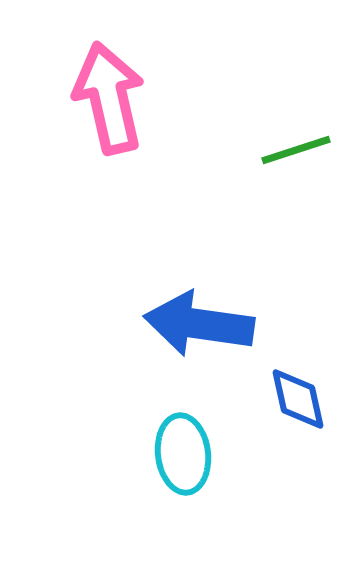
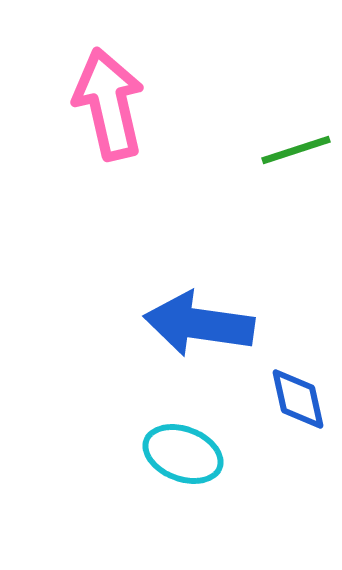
pink arrow: moved 6 px down
cyan ellipse: rotated 62 degrees counterclockwise
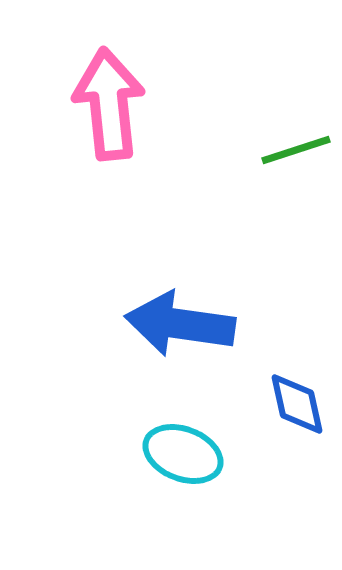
pink arrow: rotated 7 degrees clockwise
blue arrow: moved 19 px left
blue diamond: moved 1 px left, 5 px down
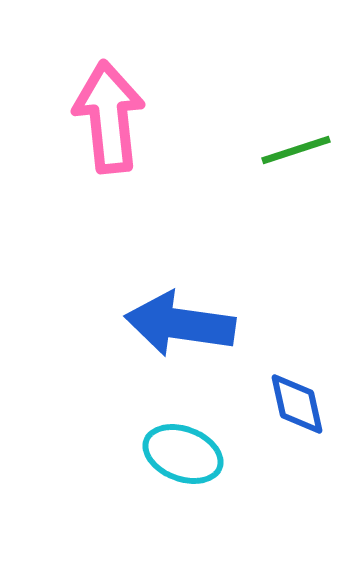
pink arrow: moved 13 px down
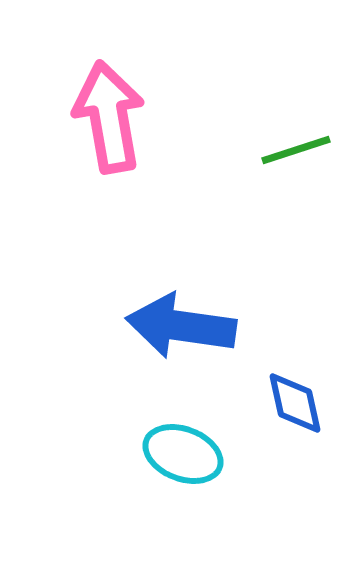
pink arrow: rotated 4 degrees counterclockwise
blue arrow: moved 1 px right, 2 px down
blue diamond: moved 2 px left, 1 px up
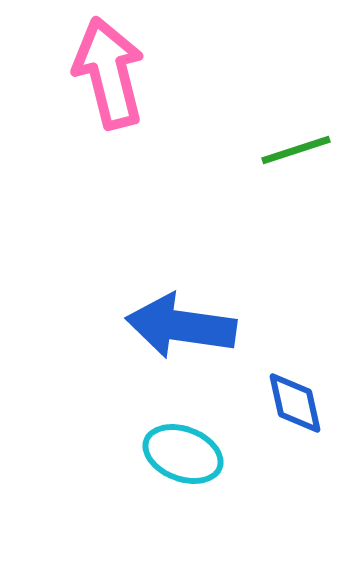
pink arrow: moved 44 px up; rotated 4 degrees counterclockwise
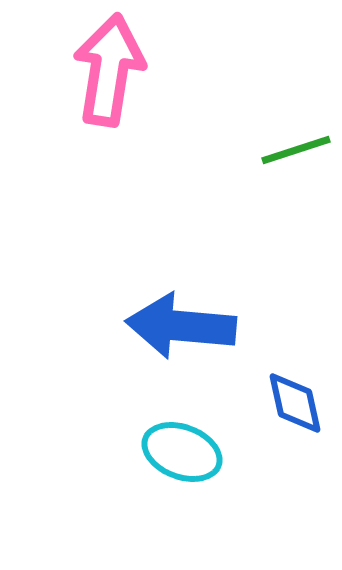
pink arrow: moved 3 px up; rotated 23 degrees clockwise
blue arrow: rotated 3 degrees counterclockwise
cyan ellipse: moved 1 px left, 2 px up
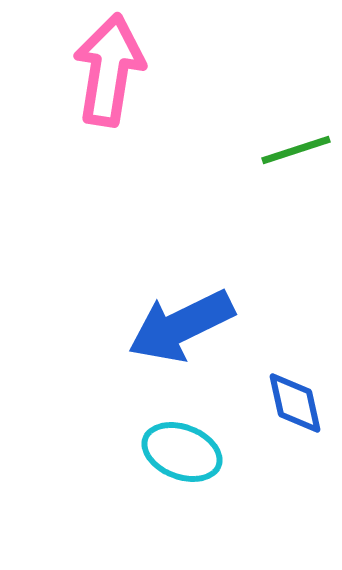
blue arrow: rotated 31 degrees counterclockwise
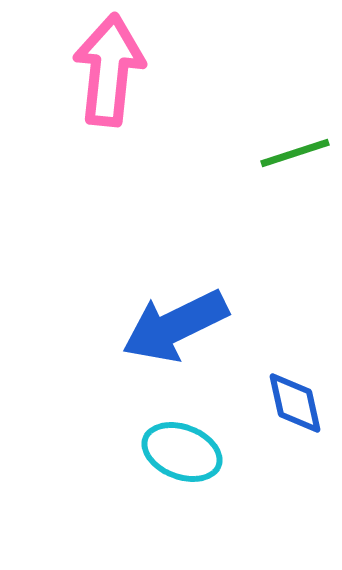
pink arrow: rotated 3 degrees counterclockwise
green line: moved 1 px left, 3 px down
blue arrow: moved 6 px left
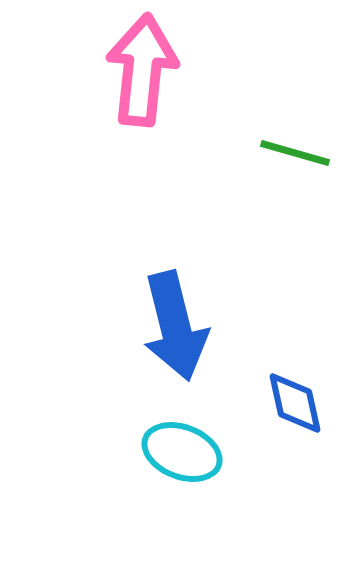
pink arrow: moved 33 px right
green line: rotated 34 degrees clockwise
blue arrow: rotated 78 degrees counterclockwise
